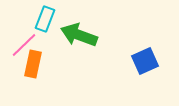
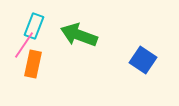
cyan rectangle: moved 11 px left, 7 px down
pink line: rotated 12 degrees counterclockwise
blue square: moved 2 px left, 1 px up; rotated 32 degrees counterclockwise
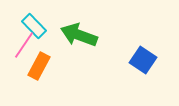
cyan rectangle: rotated 65 degrees counterclockwise
orange rectangle: moved 6 px right, 2 px down; rotated 16 degrees clockwise
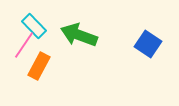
blue square: moved 5 px right, 16 px up
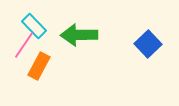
green arrow: rotated 21 degrees counterclockwise
blue square: rotated 12 degrees clockwise
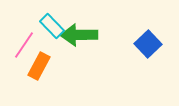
cyan rectangle: moved 18 px right
